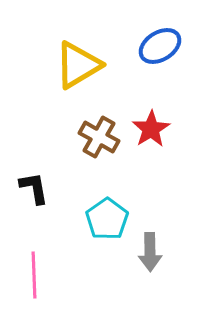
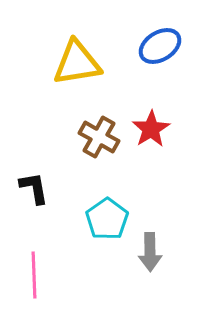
yellow triangle: moved 1 px left, 2 px up; rotated 22 degrees clockwise
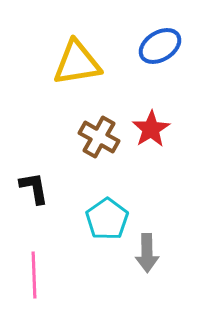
gray arrow: moved 3 px left, 1 px down
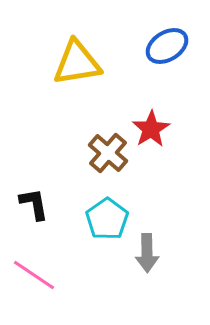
blue ellipse: moved 7 px right
brown cross: moved 9 px right, 16 px down; rotated 12 degrees clockwise
black L-shape: moved 16 px down
pink line: rotated 54 degrees counterclockwise
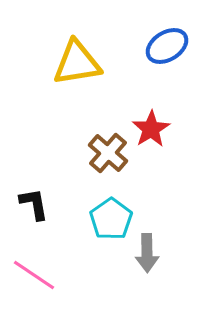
cyan pentagon: moved 4 px right
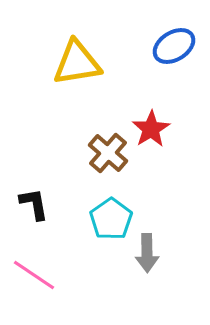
blue ellipse: moved 7 px right
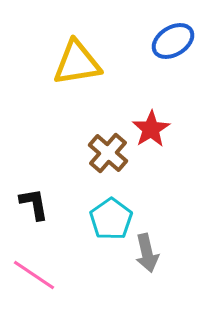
blue ellipse: moved 1 px left, 5 px up
gray arrow: rotated 12 degrees counterclockwise
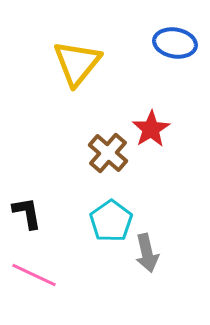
blue ellipse: moved 2 px right, 2 px down; rotated 42 degrees clockwise
yellow triangle: rotated 42 degrees counterclockwise
black L-shape: moved 7 px left, 9 px down
cyan pentagon: moved 2 px down
pink line: rotated 9 degrees counterclockwise
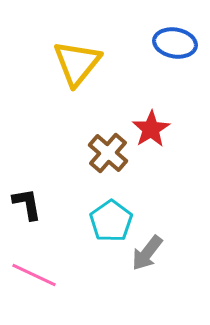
black L-shape: moved 9 px up
gray arrow: rotated 51 degrees clockwise
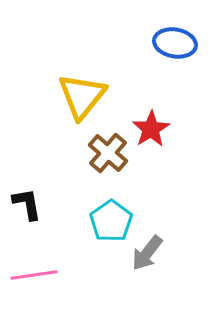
yellow triangle: moved 5 px right, 33 px down
pink line: rotated 33 degrees counterclockwise
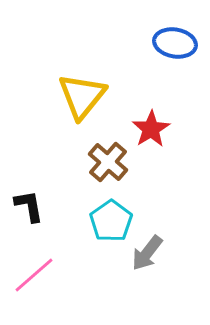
brown cross: moved 9 px down
black L-shape: moved 2 px right, 2 px down
pink line: rotated 33 degrees counterclockwise
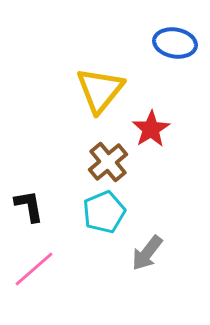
yellow triangle: moved 18 px right, 6 px up
brown cross: rotated 9 degrees clockwise
cyan pentagon: moved 7 px left, 9 px up; rotated 12 degrees clockwise
pink line: moved 6 px up
